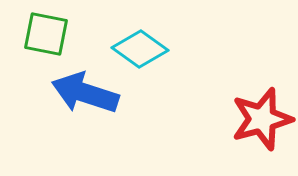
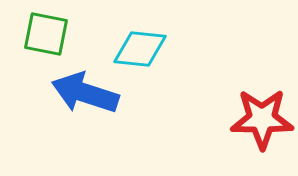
cyan diamond: rotated 30 degrees counterclockwise
red star: rotated 16 degrees clockwise
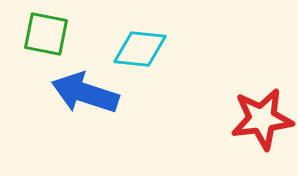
red star: rotated 8 degrees counterclockwise
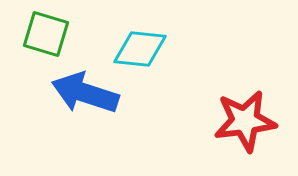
green square: rotated 6 degrees clockwise
red star: moved 17 px left, 2 px down
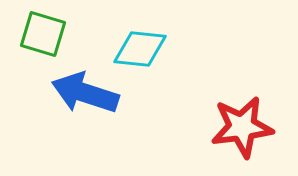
green square: moved 3 px left
red star: moved 3 px left, 6 px down
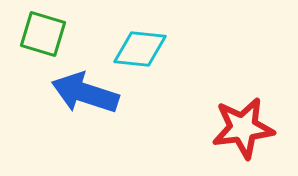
red star: moved 1 px right, 1 px down
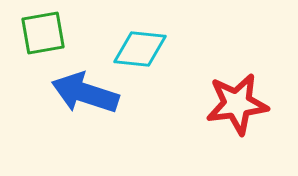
green square: moved 1 px up; rotated 27 degrees counterclockwise
red star: moved 6 px left, 24 px up
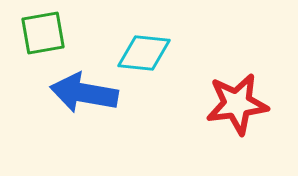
cyan diamond: moved 4 px right, 4 px down
blue arrow: moved 1 px left; rotated 8 degrees counterclockwise
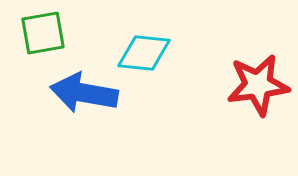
red star: moved 21 px right, 19 px up
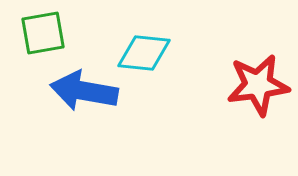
blue arrow: moved 2 px up
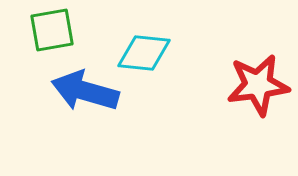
green square: moved 9 px right, 3 px up
blue arrow: moved 1 px right; rotated 6 degrees clockwise
